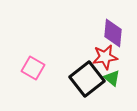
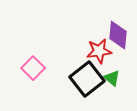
purple diamond: moved 5 px right, 2 px down
red star: moved 6 px left, 6 px up
pink square: rotated 15 degrees clockwise
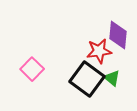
pink square: moved 1 px left, 1 px down
black square: rotated 16 degrees counterclockwise
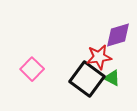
purple diamond: rotated 68 degrees clockwise
red star: moved 6 px down
green triangle: rotated 12 degrees counterclockwise
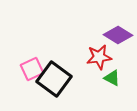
purple diamond: rotated 48 degrees clockwise
pink square: rotated 20 degrees clockwise
black square: moved 33 px left
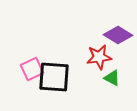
black square: moved 2 px up; rotated 32 degrees counterclockwise
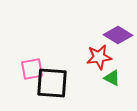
pink square: rotated 15 degrees clockwise
black square: moved 2 px left, 6 px down
